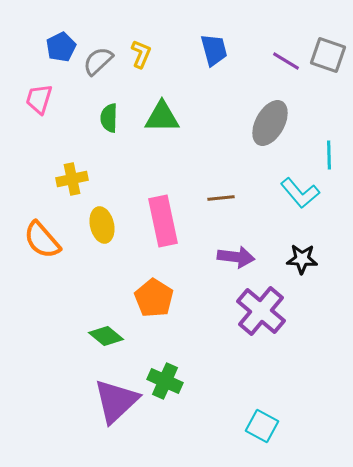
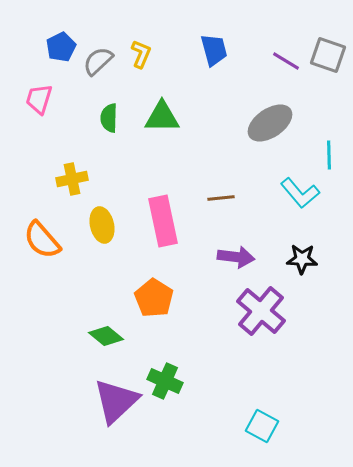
gray ellipse: rotated 27 degrees clockwise
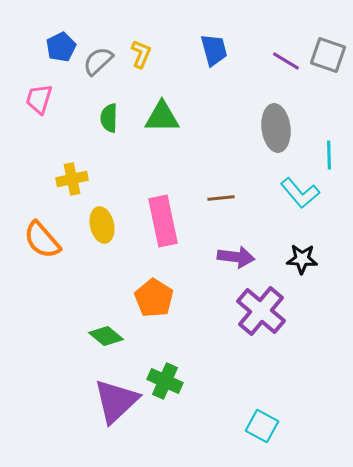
gray ellipse: moved 6 px right, 5 px down; rotated 63 degrees counterclockwise
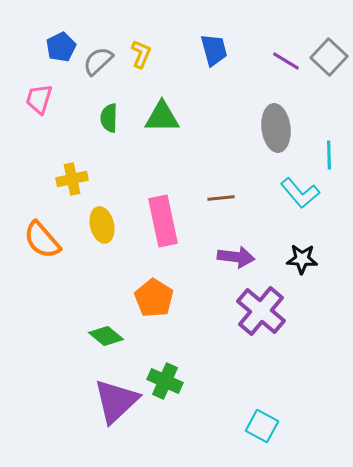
gray square: moved 1 px right, 2 px down; rotated 24 degrees clockwise
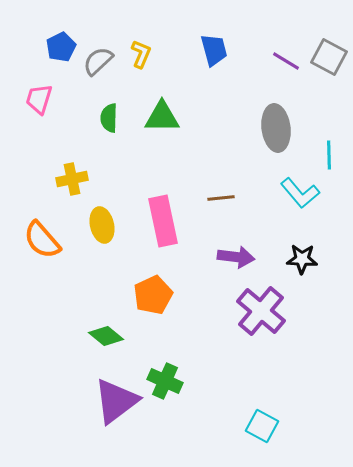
gray square: rotated 15 degrees counterclockwise
orange pentagon: moved 1 px left, 3 px up; rotated 15 degrees clockwise
purple triangle: rotated 6 degrees clockwise
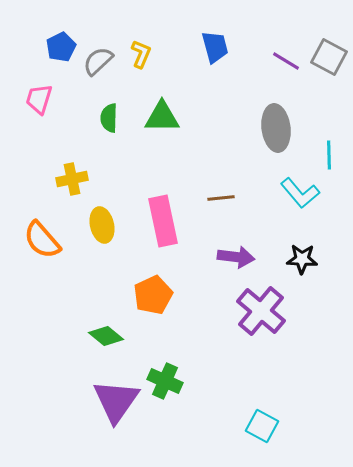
blue trapezoid: moved 1 px right, 3 px up
purple triangle: rotated 18 degrees counterclockwise
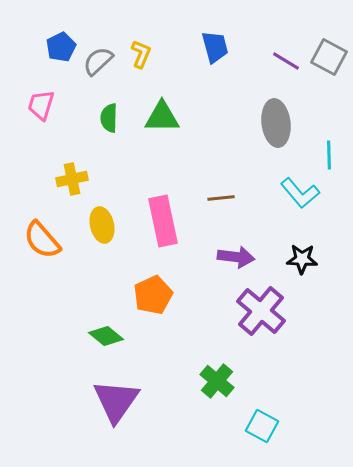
pink trapezoid: moved 2 px right, 6 px down
gray ellipse: moved 5 px up
green cross: moved 52 px right; rotated 16 degrees clockwise
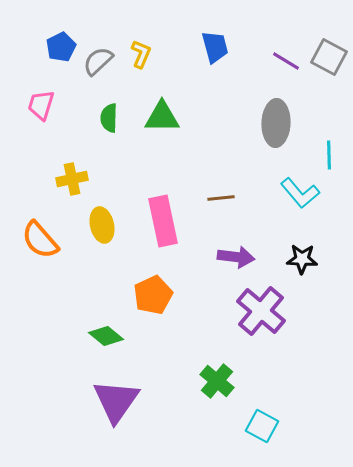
gray ellipse: rotated 9 degrees clockwise
orange semicircle: moved 2 px left
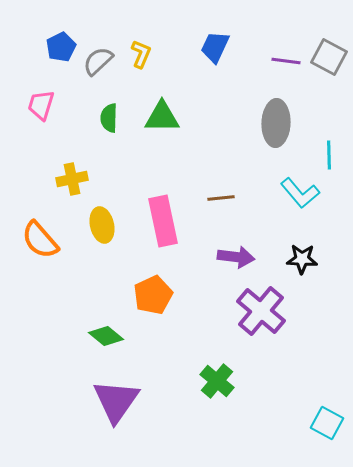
blue trapezoid: rotated 140 degrees counterclockwise
purple line: rotated 24 degrees counterclockwise
cyan square: moved 65 px right, 3 px up
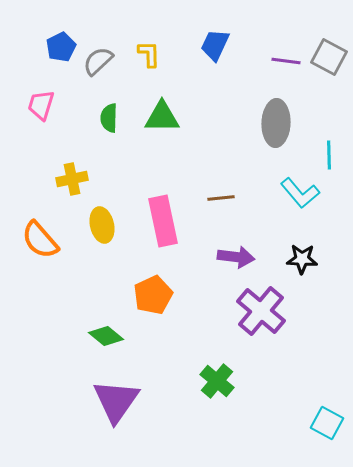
blue trapezoid: moved 2 px up
yellow L-shape: moved 8 px right; rotated 24 degrees counterclockwise
